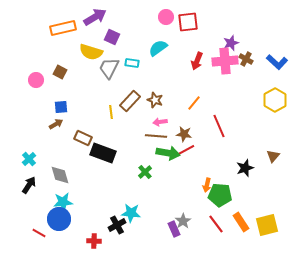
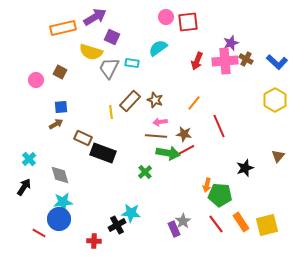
brown triangle at (273, 156): moved 5 px right
black arrow at (29, 185): moved 5 px left, 2 px down
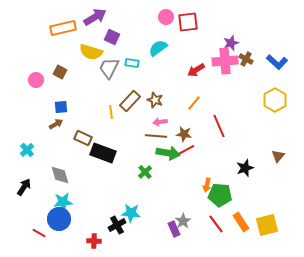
red arrow at (197, 61): moved 1 px left, 9 px down; rotated 36 degrees clockwise
cyan cross at (29, 159): moved 2 px left, 9 px up
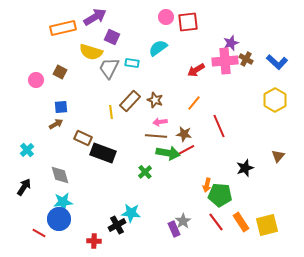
red line at (216, 224): moved 2 px up
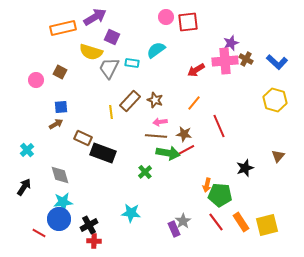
cyan semicircle at (158, 48): moved 2 px left, 2 px down
yellow hexagon at (275, 100): rotated 15 degrees counterclockwise
black cross at (117, 225): moved 28 px left
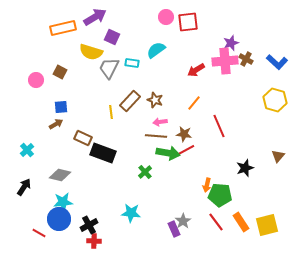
gray diamond at (60, 175): rotated 60 degrees counterclockwise
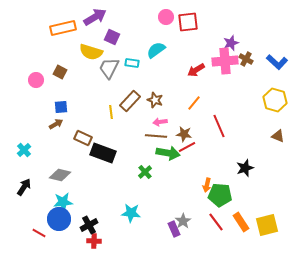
cyan cross at (27, 150): moved 3 px left
red line at (186, 150): moved 1 px right, 3 px up
brown triangle at (278, 156): moved 20 px up; rotated 48 degrees counterclockwise
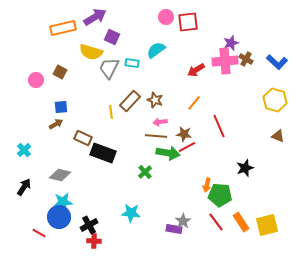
blue circle at (59, 219): moved 2 px up
purple rectangle at (174, 229): rotated 56 degrees counterclockwise
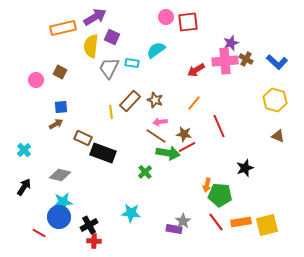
yellow semicircle at (91, 52): moved 6 px up; rotated 80 degrees clockwise
brown line at (156, 136): rotated 30 degrees clockwise
orange rectangle at (241, 222): rotated 66 degrees counterclockwise
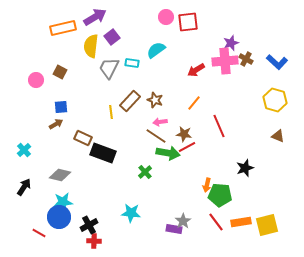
purple square at (112, 37): rotated 28 degrees clockwise
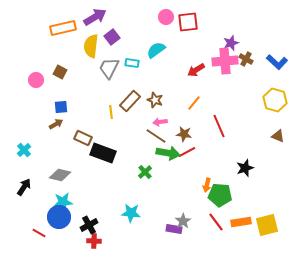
red line at (187, 147): moved 5 px down
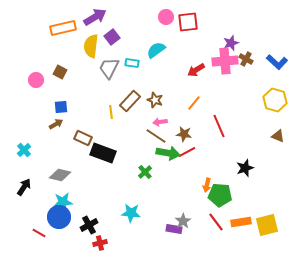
red cross at (94, 241): moved 6 px right, 2 px down; rotated 16 degrees counterclockwise
